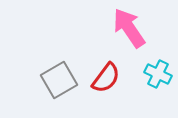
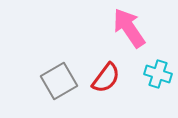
cyan cross: rotated 8 degrees counterclockwise
gray square: moved 1 px down
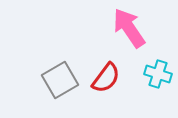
gray square: moved 1 px right, 1 px up
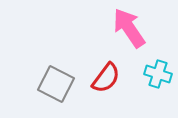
gray square: moved 4 px left, 4 px down; rotated 33 degrees counterclockwise
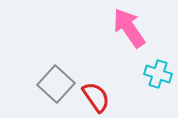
red semicircle: moved 10 px left, 19 px down; rotated 72 degrees counterclockwise
gray square: rotated 15 degrees clockwise
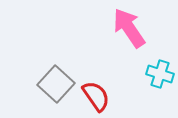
cyan cross: moved 2 px right
red semicircle: moved 1 px up
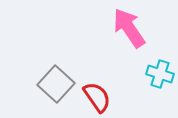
red semicircle: moved 1 px right, 1 px down
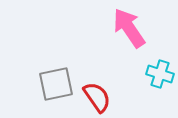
gray square: rotated 36 degrees clockwise
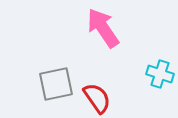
pink arrow: moved 26 px left
red semicircle: moved 1 px down
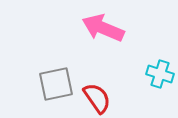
pink arrow: rotated 33 degrees counterclockwise
